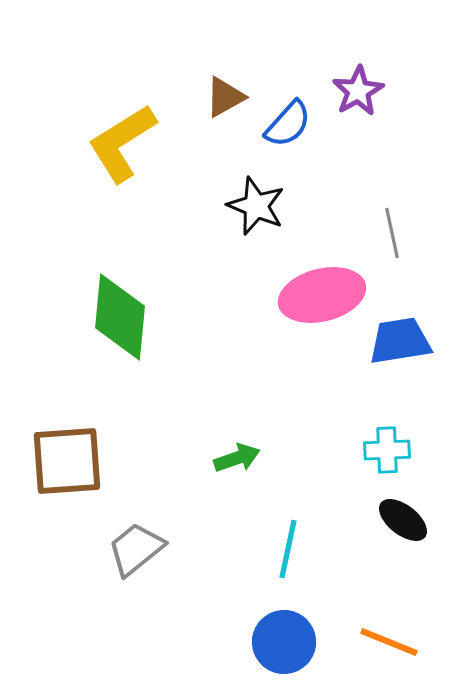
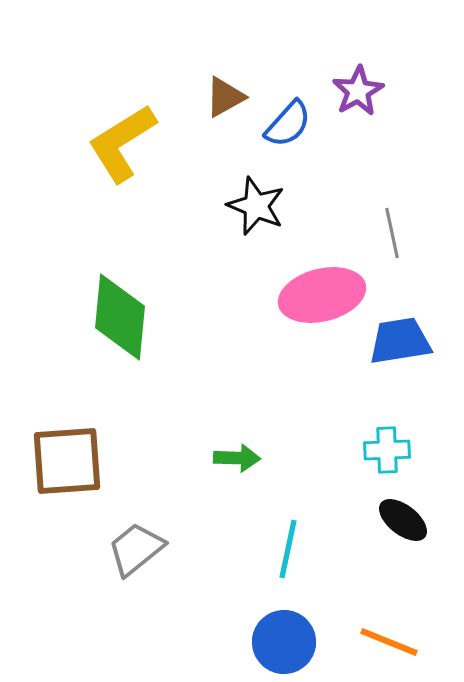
green arrow: rotated 21 degrees clockwise
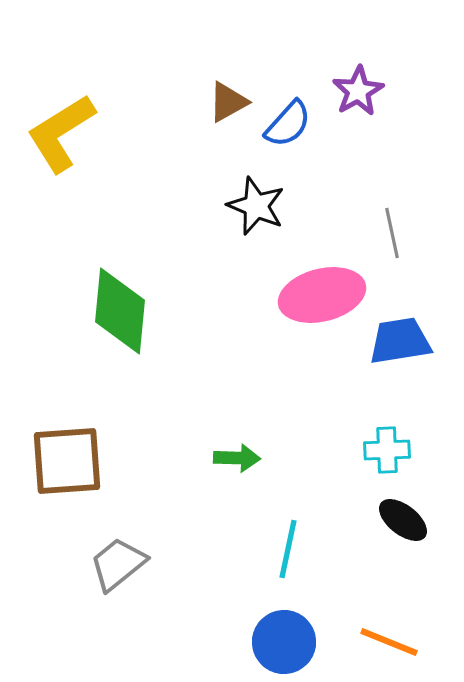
brown triangle: moved 3 px right, 5 px down
yellow L-shape: moved 61 px left, 10 px up
green diamond: moved 6 px up
gray trapezoid: moved 18 px left, 15 px down
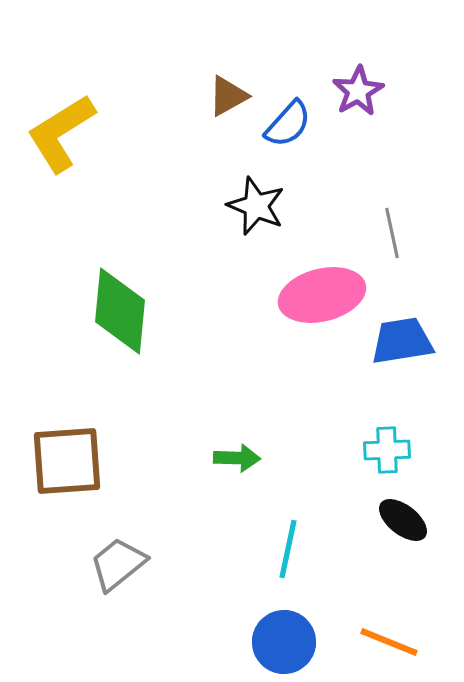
brown triangle: moved 6 px up
blue trapezoid: moved 2 px right
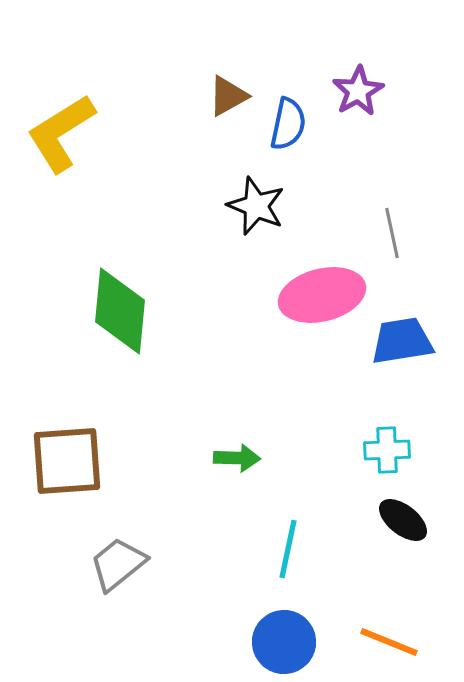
blue semicircle: rotated 30 degrees counterclockwise
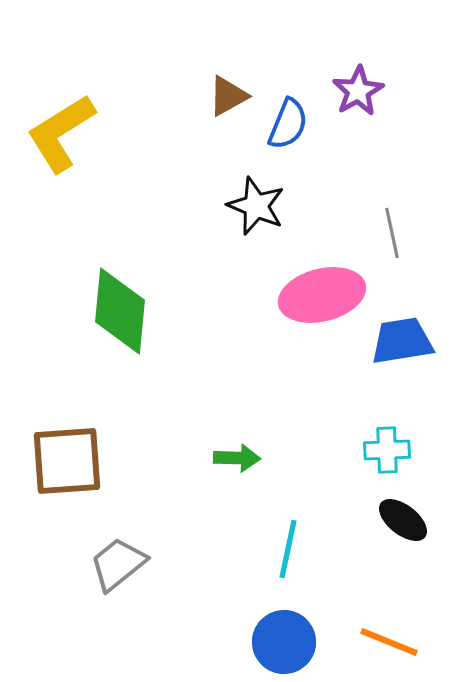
blue semicircle: rotated 10 degrees clockwise
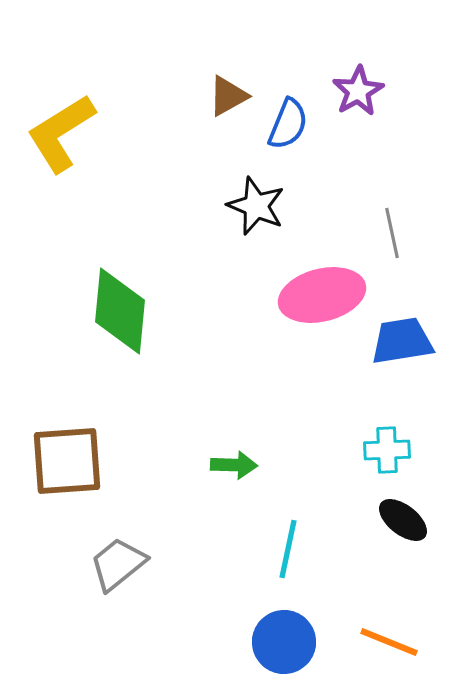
green arrow: moved 3 px left, 7 px down
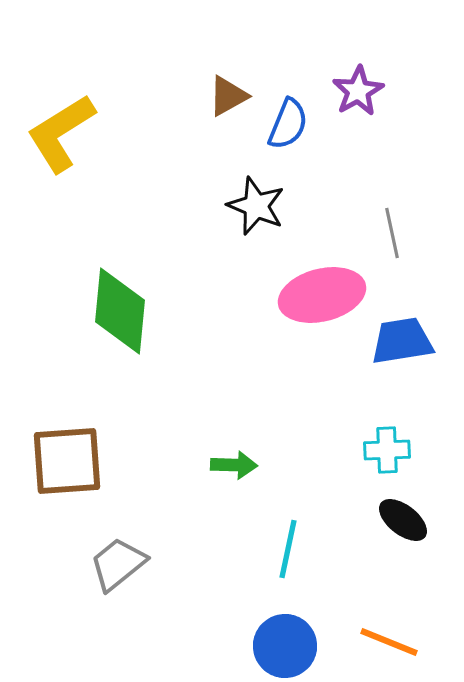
blue circle: moved 1 px right, 4 px down
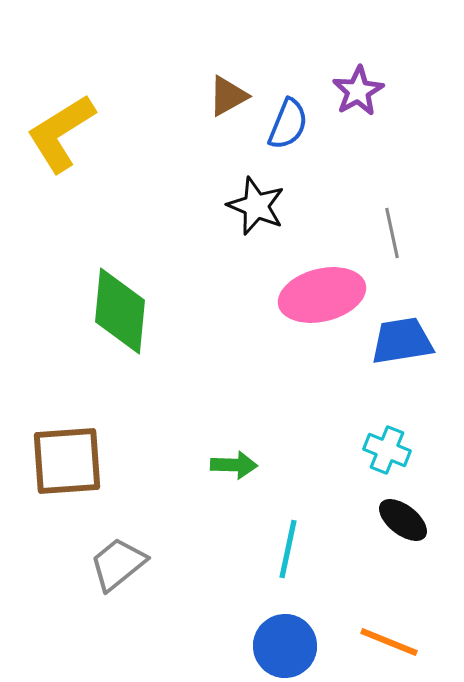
cyan cross: rotated 24 degrees clockwise
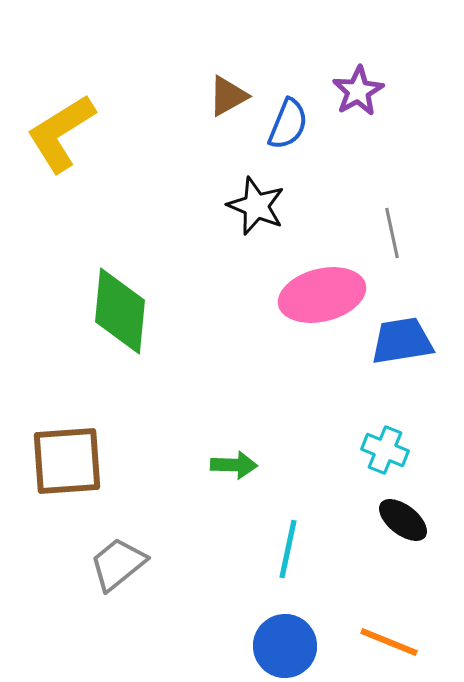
cyan cross: moved 2 px left
